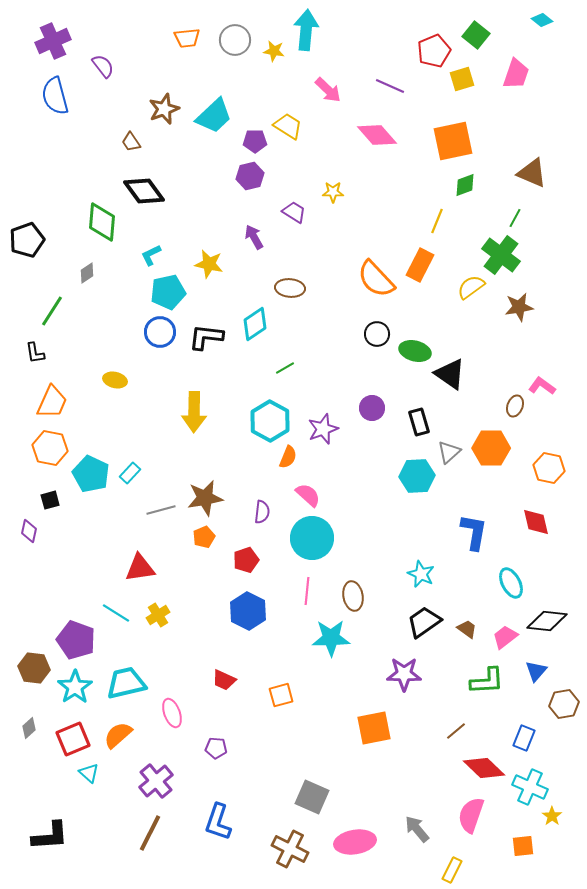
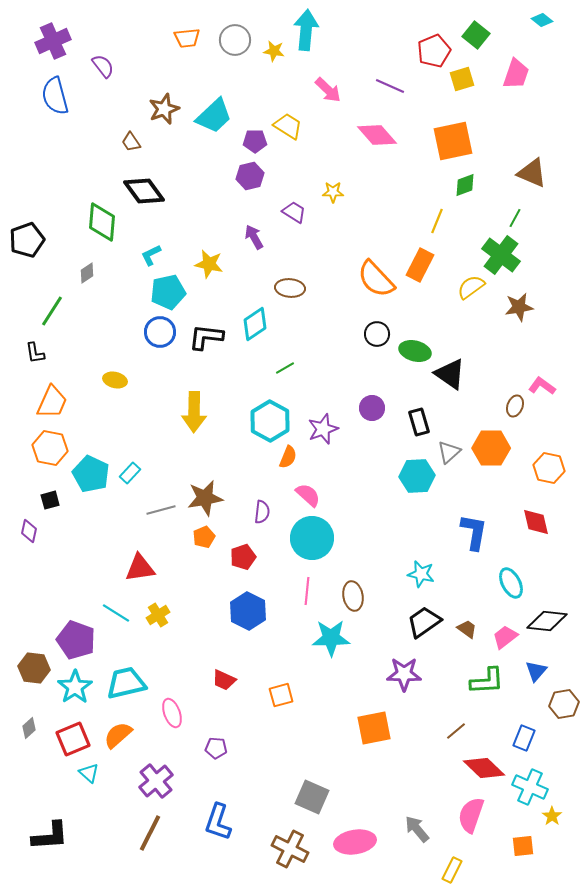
red pentagon at (246, 560): moved 3 px left, 3 px up
cyan star at (421, 574): rotated 12 degrees counterclockwise
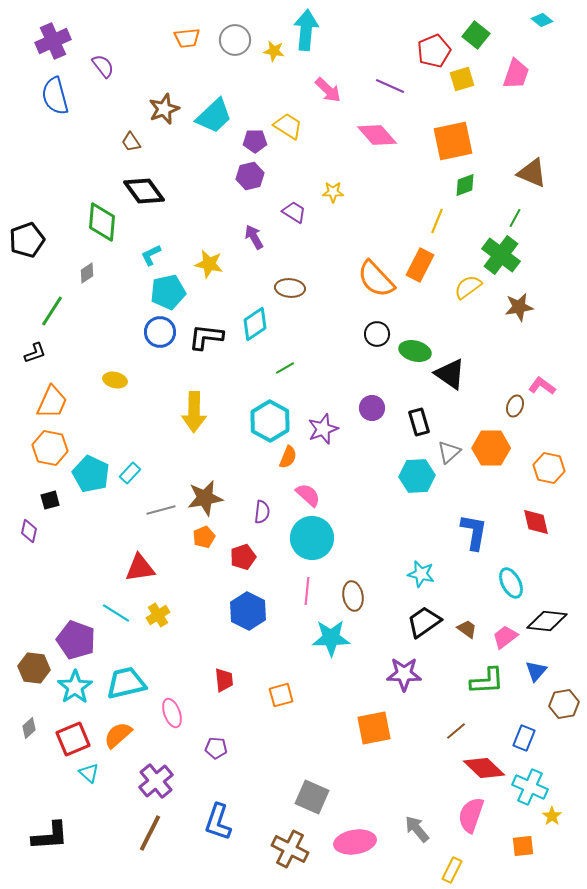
yellow semicircle at (471, 287): moved 3 px left
black L-shape at (35, 353): rotated 100 degrees counterclockwise
red trapezoid at (224, 680): rotated 120 degrees counterclockwise
